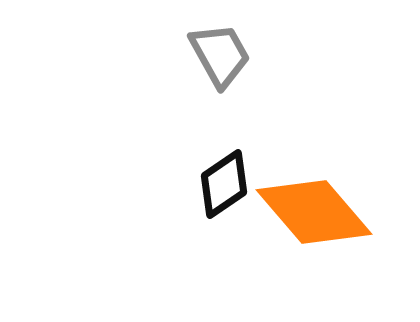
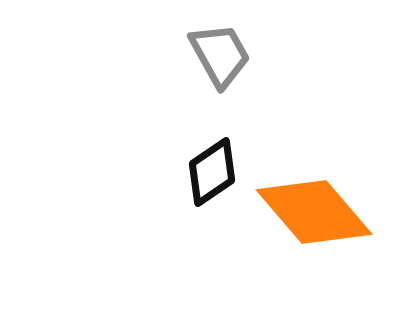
black diamond: moved 12 px left, 12 px up
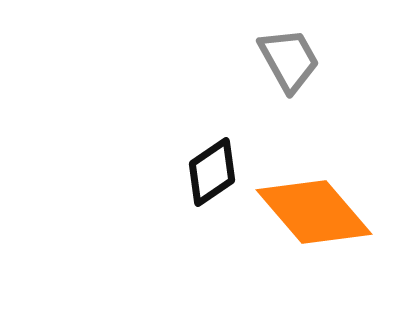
gray trapezoid: moved 69 px right, 5 px down
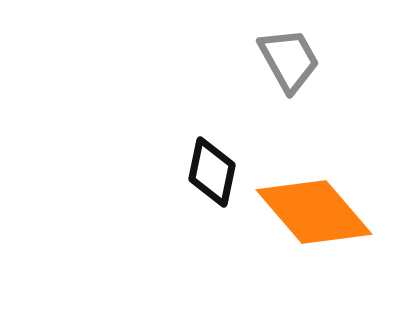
black diamond: rotated 44 degrees counterclockwise
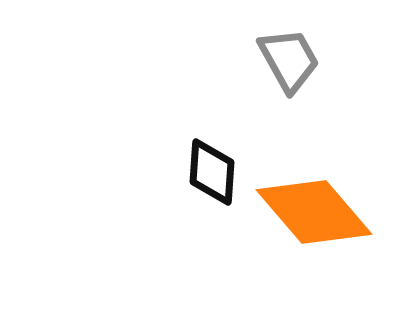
black diamond: rotated 8 degrees counterclockwise
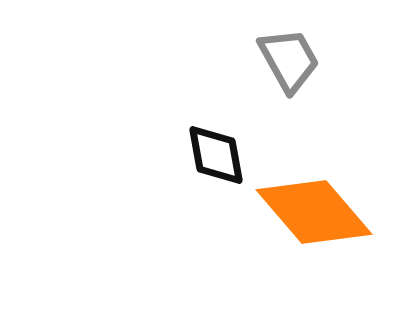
black diamond: moved 4 px right, 17 px up; rotated 14 degrees counterclockwise
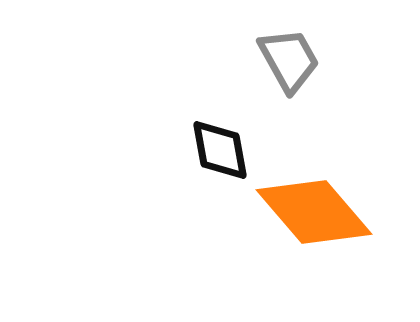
black diamond: moved 4 px right, 5 px up
